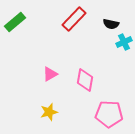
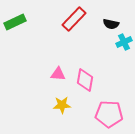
green rectangle: rotated 15 degrees clockwise
pink triangle: moved 8 px right; rotated 35 degrees clockwise
yellow star: moved 13 px right, 7 px up; rotated 12 degrees clockwise
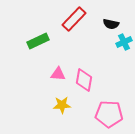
green rectangle: moved 23 px right, 19 px down
pink diamond: moved 1 px left
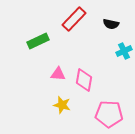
cyan cross: moved 9 px down
yellow star: rotated 18 degrees clockwise
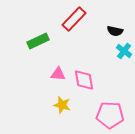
black semicircle: moved 4 px right, 7 px down
cyan cross: rotated 28 degrees counterclockwise
pink diamond: rotated 20 degrees counterclockwise
pink pentagon: moved 1 px right, 1 px down
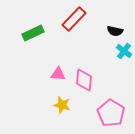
green rectangle: moved 5 px left, 8 px up
pink diamond: rotated 15 degrees clockwise
pink pentagon: moved 1 px right, 2 px up; rotated 28 degrees clockwise
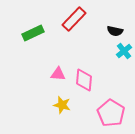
cyan cross: rotated 14 degrees clockwise
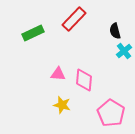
black semicircle: rotated 63 degrees clockwise
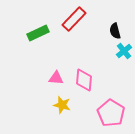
green rectangle: moved 5 px right
pink triangle: moved 2 px left, 4 px down
